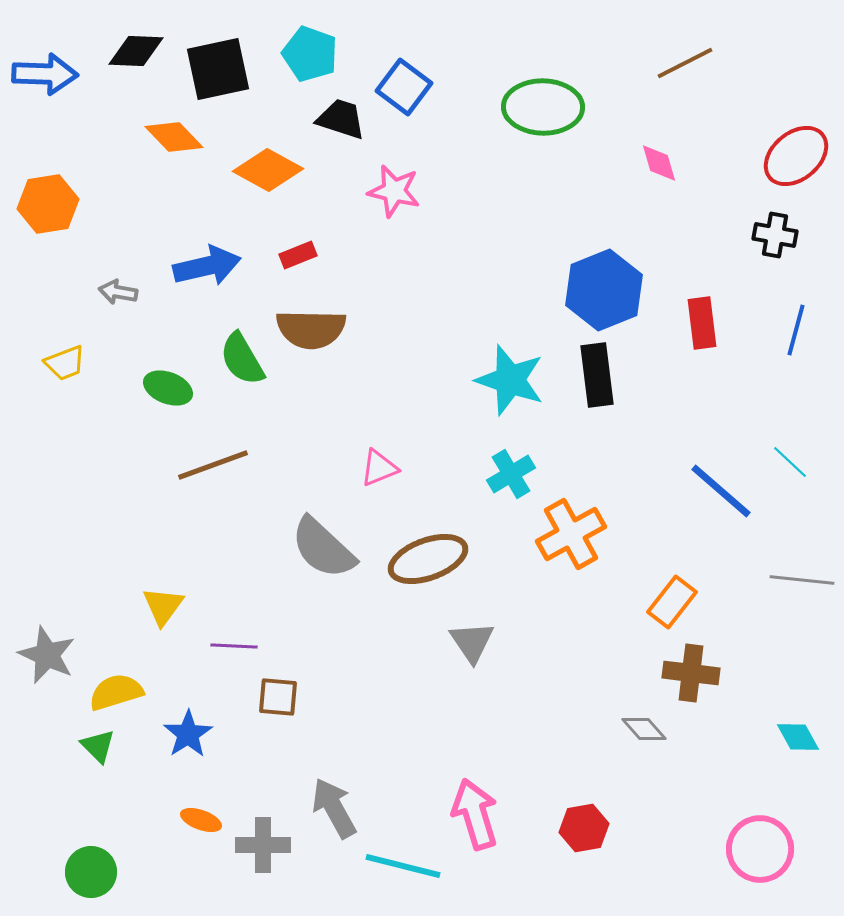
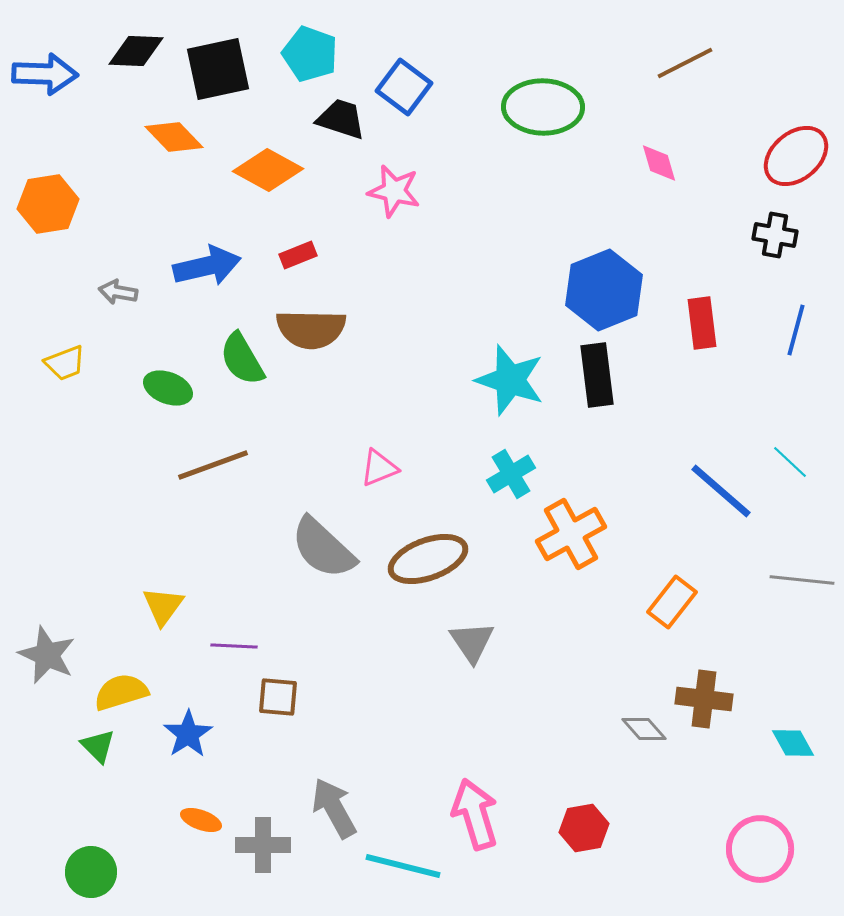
brown cross at (691, 673): moved 13 px right, 26 px down
yellow semicircle at (116, 692): moved 5 px right
cyan diamond at (798, 737): moved 5 px left, 6 px down
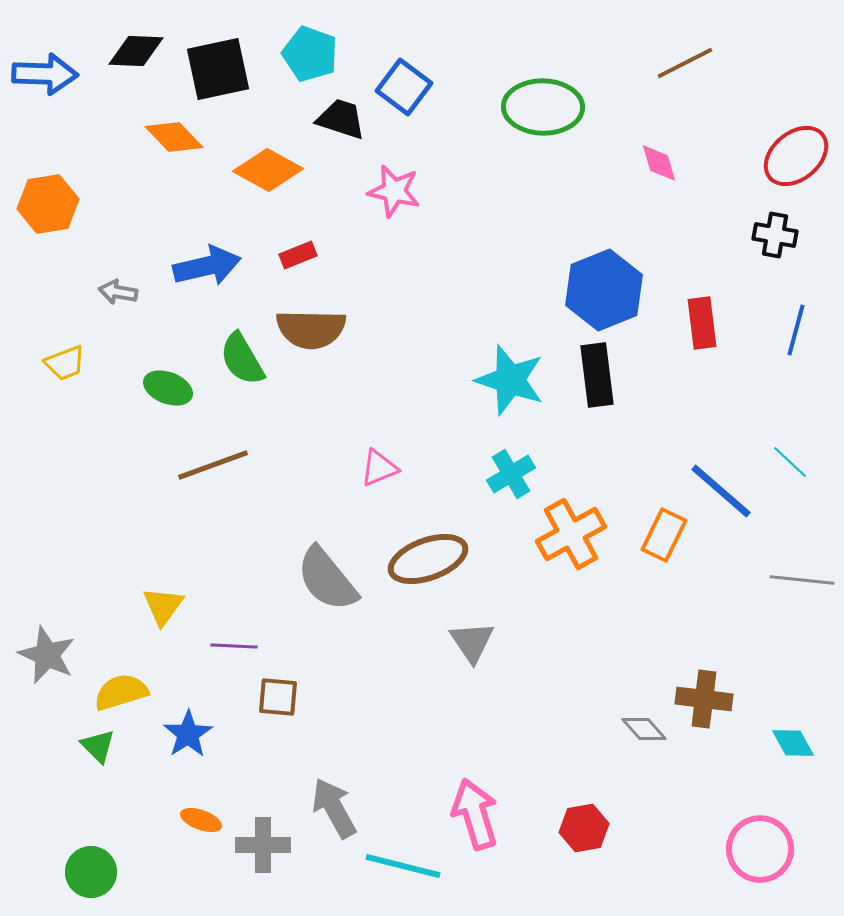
gray semicircle at (323, 548): moved 4 px right, 31 px down; rotated 8 degrees clockwise
orange rectangle at (672, 602): moved 8 px left, 67 px up; rotated 12 degrees counterclockwise
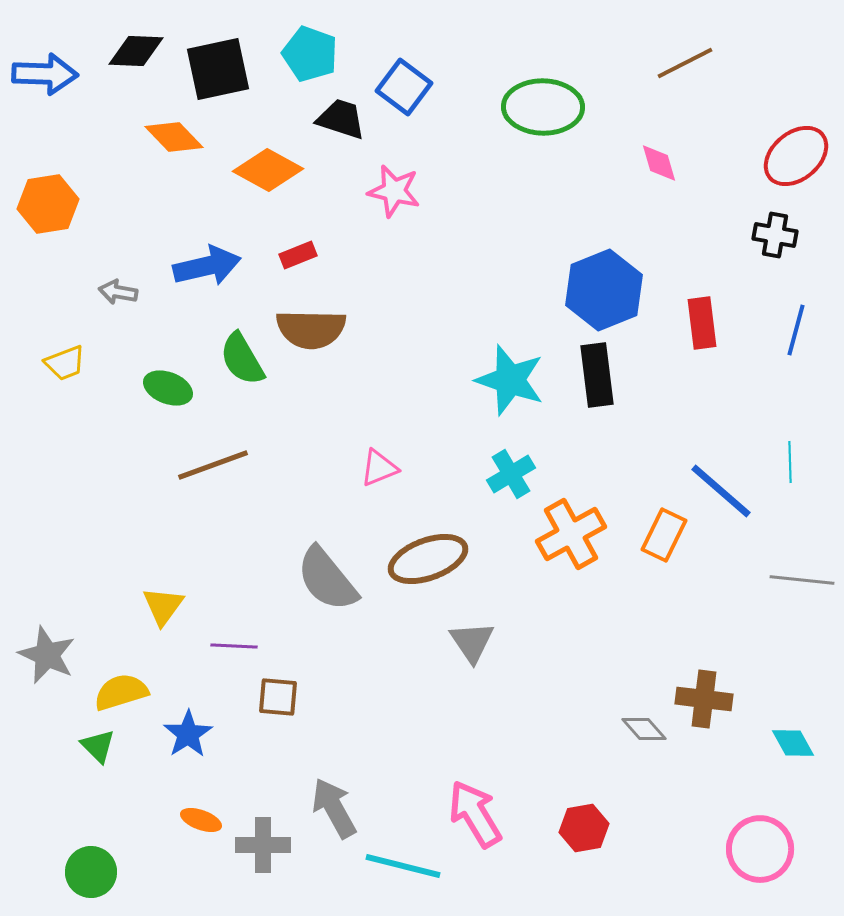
cyan line at (790, 462): rotated 45 degrees clockwise
pink arrow at (475, 814): rotated 14 degrees counterclockwise
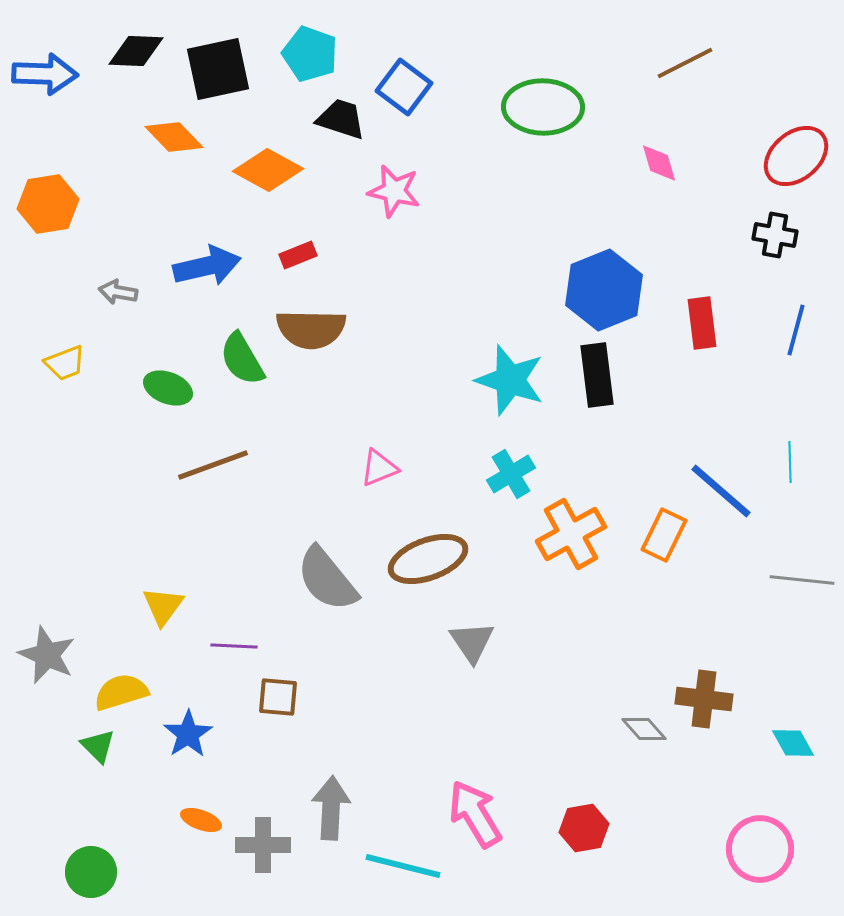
gray arrow at (334, 808): moved 3 px left; rotated 32 degrees clockwise
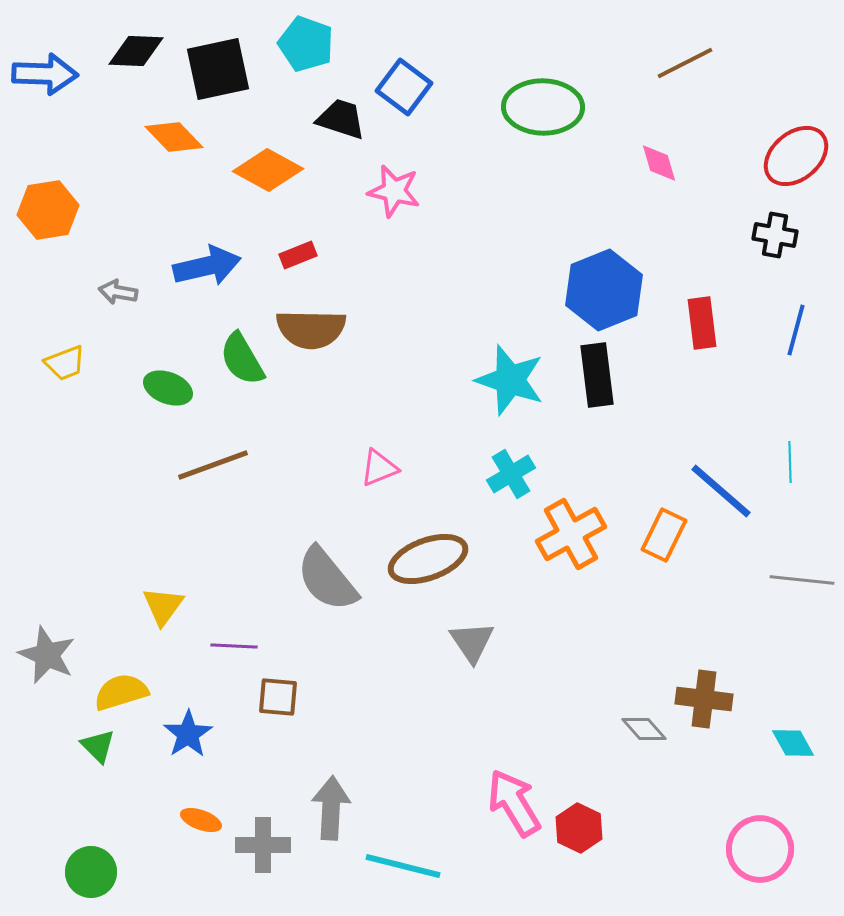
cyan pentagon at (310, 54): moved 4 px left, 10 px up
orange hexagon at (48, 204): moved 6 px down
pink arrow at (475, 814): moved 39 px right, 11 px up
red hexagon at (584, 828): moved 5 px left; rotated 24 degrees counterclockwise
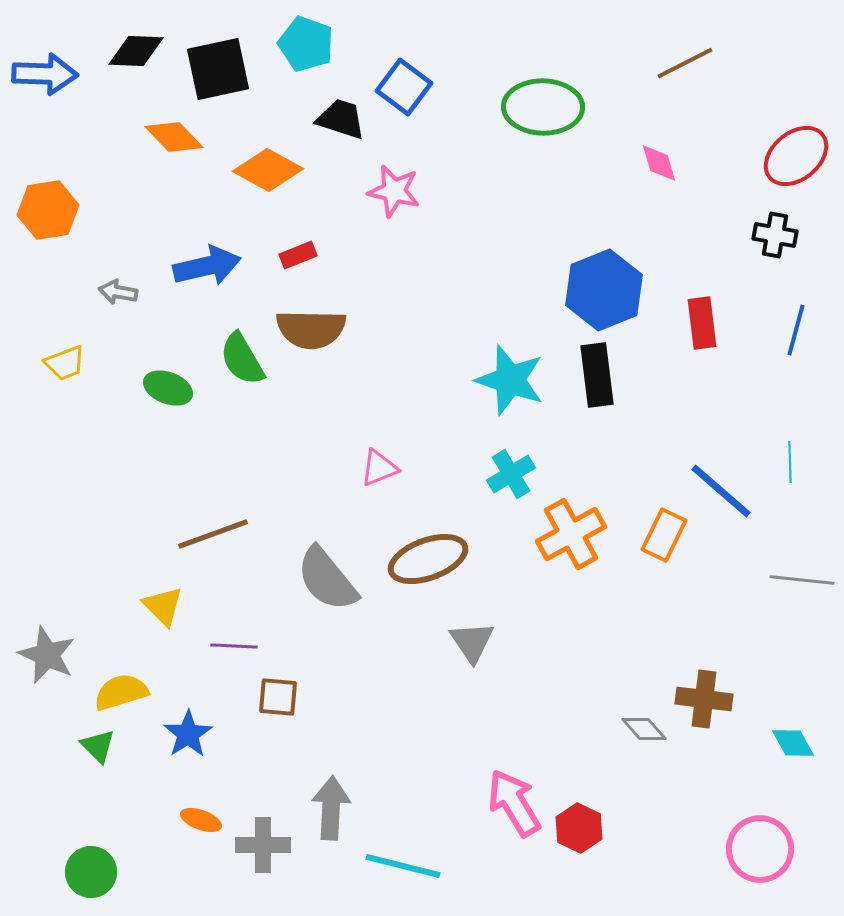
brown line at (213, 465): moved 69 px down
yellow triangle at (163, 606): rotated 21 degrees counterclockwise
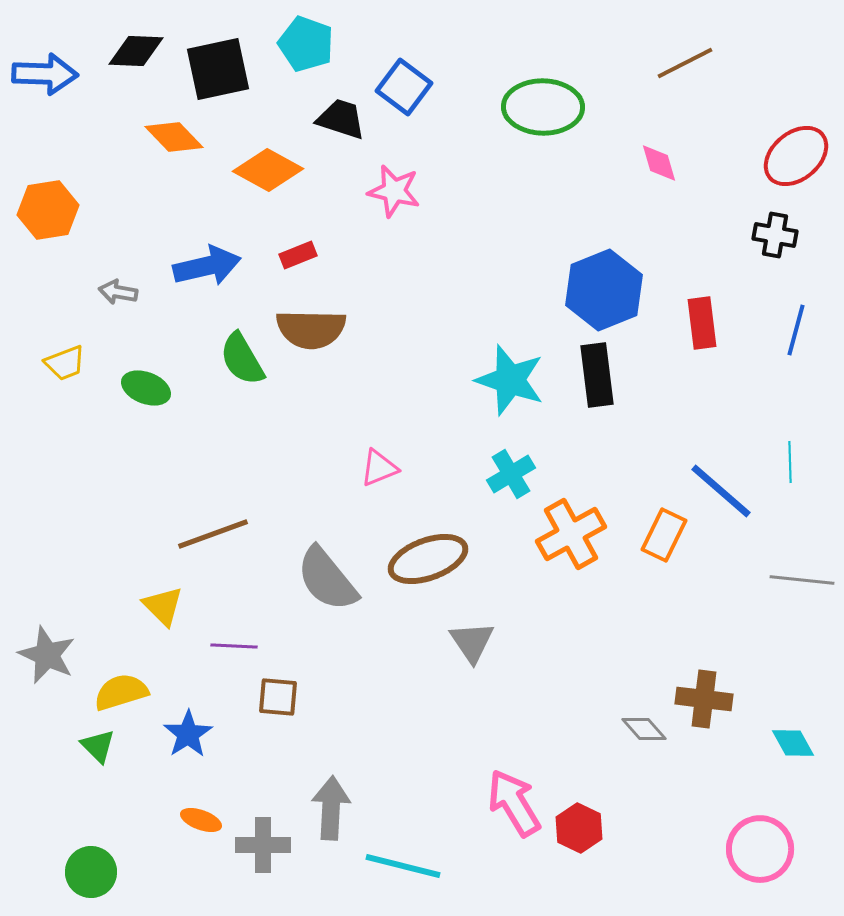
green ellipse at (168, 388): moved 22 px left
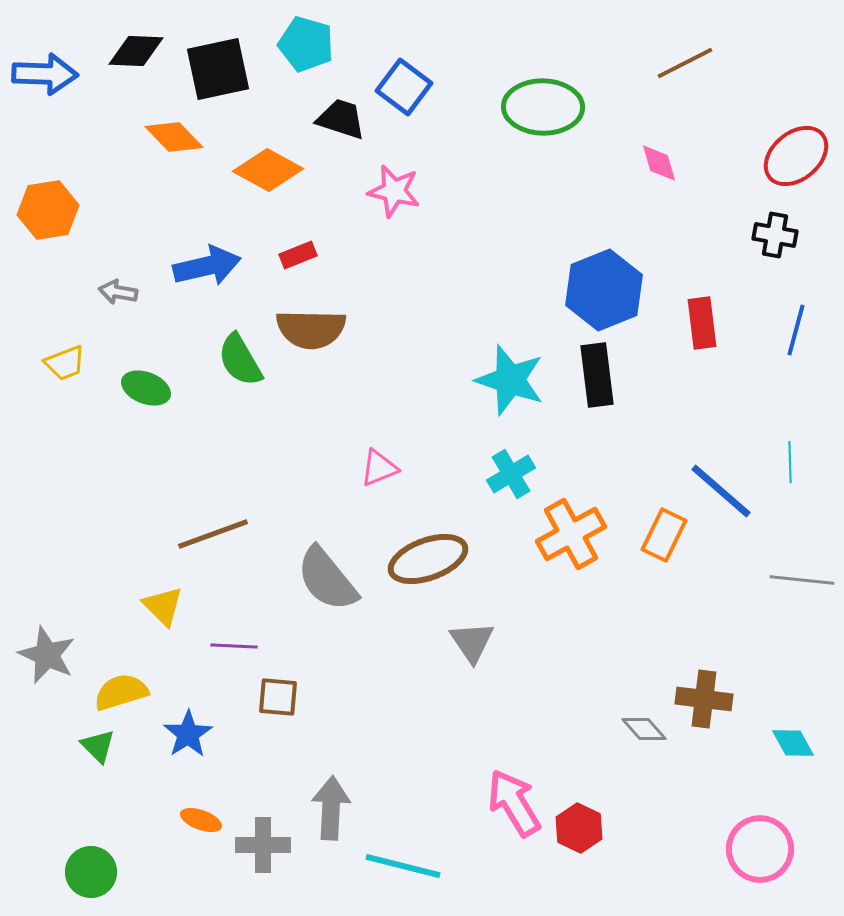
cyan pentagon at (306, 44): rotated 4 degrees counterclockwise
green semicircle at (242, 359): moved 2 px left, 1 px down
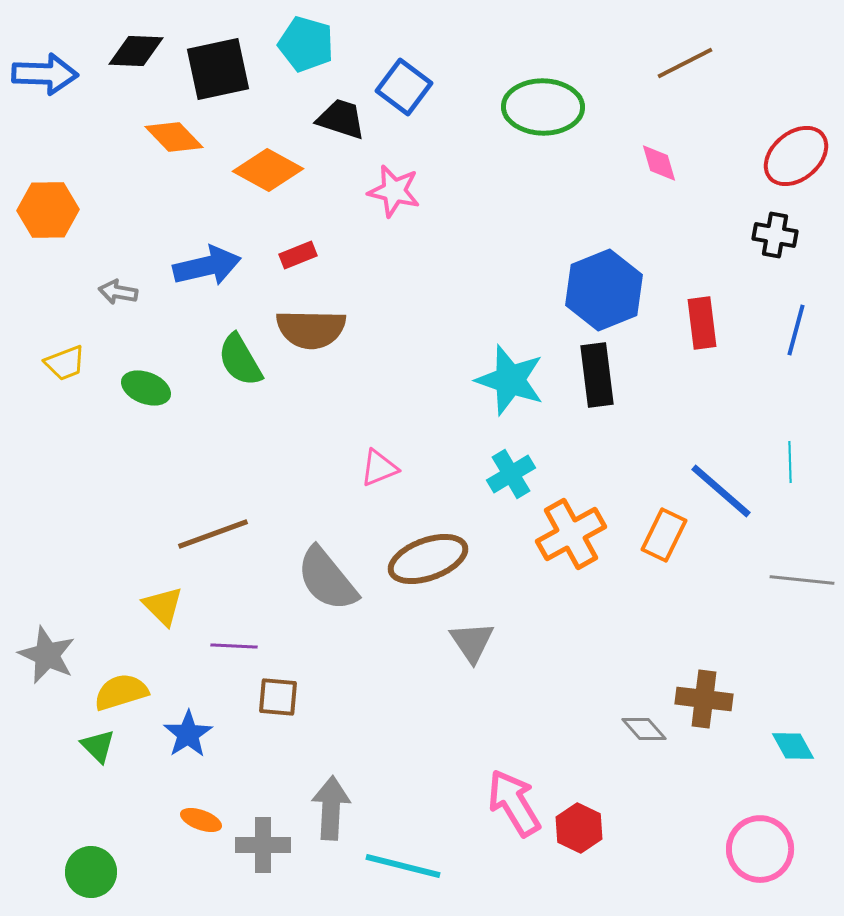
orange hexagon at (48, 210): rotated 8 degrees clockwise
cyan diamond at (793, 743): moved 3 px down
